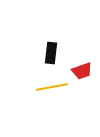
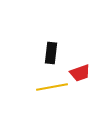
red trapezoid: moved 2 px left, 2 px down
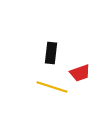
yellow line: rotated 28 degrees clockwise
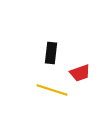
yellow line: moved 3 px down
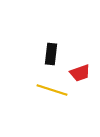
black rectangle: moved 1 px down
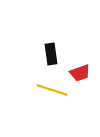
black rectangle: rotated 15 degrees counterclockwise
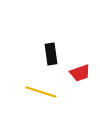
yellow line: moved 11 px left, 2 px down
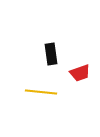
yellow line: rotated 12 degrees counterclockwise
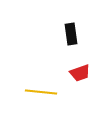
black rectangle: moved 20 px right, 20 px up
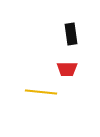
red trapezoid: moved 13 px left, 4 px up; rotated 20 degrees clockwise
